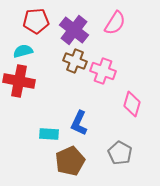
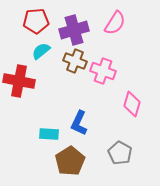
purple cross: rotated 36 degrees clockwise
cyan semicircle: moved 18 px right; rotated 24 degrees counterclockwise
brown pentagon: rotated 8 degrees counterclockwise
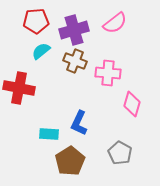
pink semicircle: rotated 20 degrees clockwise
pink cross: moved 5 px right, 2 px down; rotated 15 degrees counterclockwise
red cross: moved 7 px down
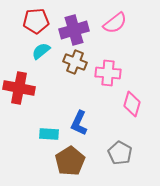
brown cross: moved 1 px down
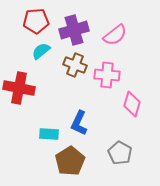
pink semicircle: moved 12 px down
brown cross: moved 3 px down
pink cross: moved 1 px left, 2 px down
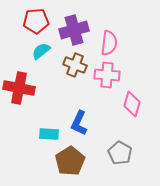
pink semicircle: moved 6 px left, 8 px down; rotated 45 degrees counterclockwise
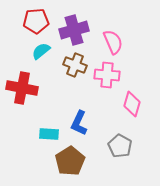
pink semicircle: moved 4 px right, 1 px up; rotated 30 degrees counterclockwise
red cross: moved 3 px right
gray pentagon: moved 7 px up
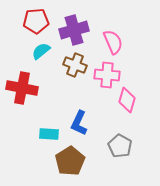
pink diamond: moved 5 px left, 4 px up
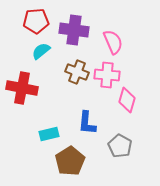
purple cross: rotated 24 degrees clockwise
brown cross: moved 2 px right, 7 px down
blue L-shape: moved 8 px right; rotated 20 degrees counterclockwise
cyan rectangle: rotated 18 degrees counterclockwise
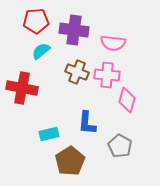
pink semicircle: moved 1 px down; rotated 120 degrees clockwise
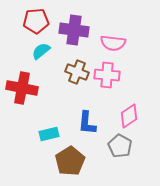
pink diamond: moved 2 px right, 16 px down; rotated 40 degrees clockwise
